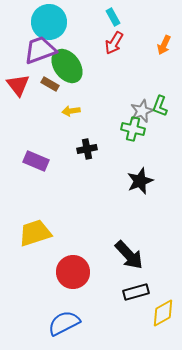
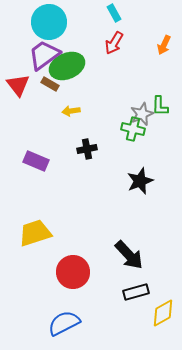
cyan rectangle: moved 1 px right, 4 px up
purple trapezoid: moved 4 px right, 5 px down; rotated 16 degrees counterclockwise
green ellipse: rotated 76 degrees counterclockwise
green L-shape: rotated 20 degrees counterclockwise
gray star: moved 3 px down
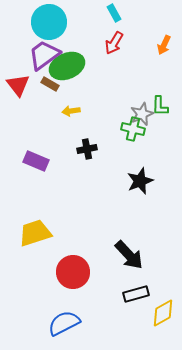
black rectangle: moved 2 px down
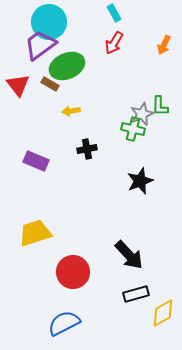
purple trapezoid: moved 4 px left, 10 px up
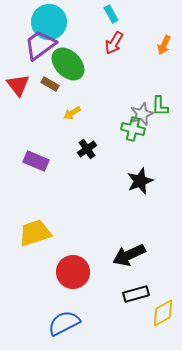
cyan rectangle: moved 3 px left, 1 px down
green ellipse: moved 1 px right, 2 px up; rotated 68 degrees clockwise
yellow arrow: moved 1 px right, 2 px down; rotated 24 degrees counterclockwise
black cross: rotated 24 degrees counterclockwise
black arrow: rotated 108 degrees clockwise
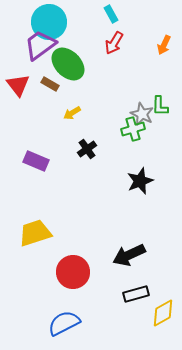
gray star: rotated 25 degrees counterclockwise
green cross: rotated 30 degrees counterclockwise
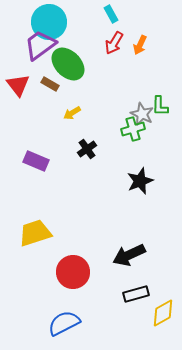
orange arrow: moved 24 px left
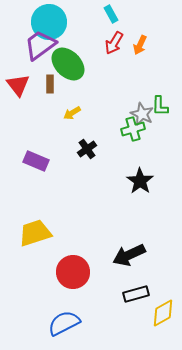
brown rectangle: rotated 60 degrees clockwise
black star: rotated 16 degrees counterclockwise
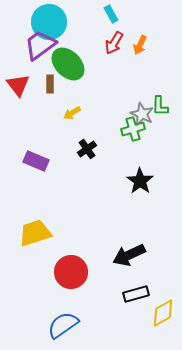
red circle: moved 2 px left
blue semicircle: moved 1 px left, 2 px down; rotated 8 degrees counterclockwise
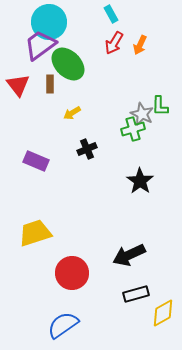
black cross: rotated 12 degrees clockwise
red circle: moved 1 px right, 1 px down
